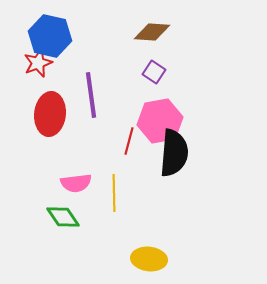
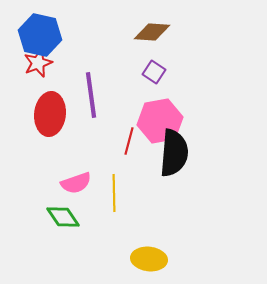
blue hexagon: moved 10 px left, 1 px up
pink semicircle: rotated 12 degrees counterclockwise
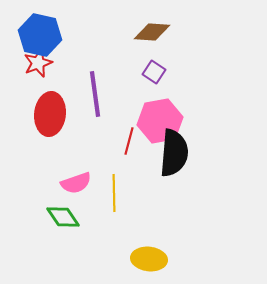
purple line: moved 4 px right, 1 px up
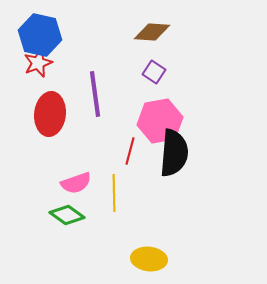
red line: moved 1 px right, 10 px down
green diamond: moved 4 px right, 2 px up; rotated 20 degrees counterclockwise
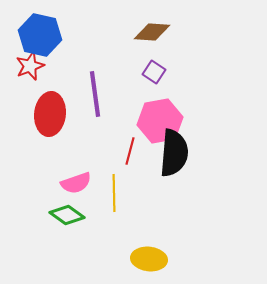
red star: moved 8 px left, 3 px down
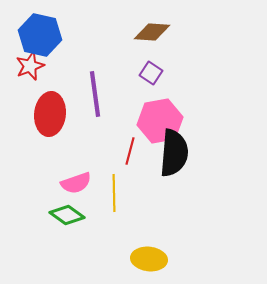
purple square: moved 3 px left, 1 px down
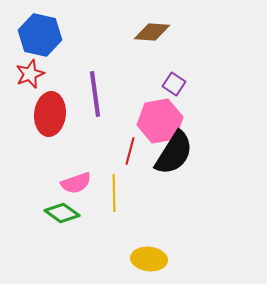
red star: moved 8 px down
purple square: moved 23 px right, 11 px down
black semicircle: rotated 27 degrees clockwise
green diamond: moved 5 px left, 2 px up
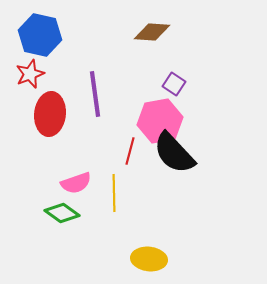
black semicircle: rotated 105 degrees clockwise
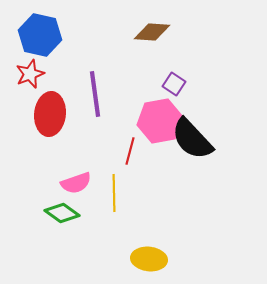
black semicircle: moved 18 px right, 14 px up
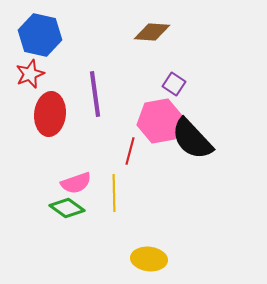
green diamond: moved 5 px right, 5 px up
